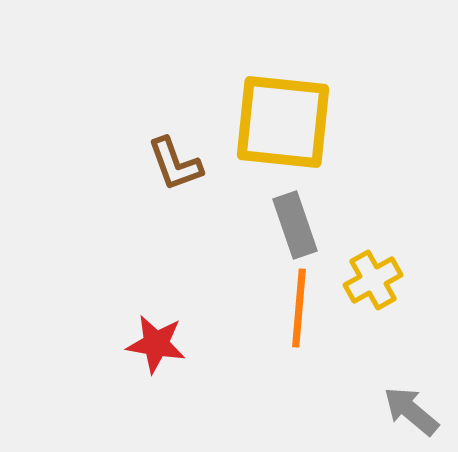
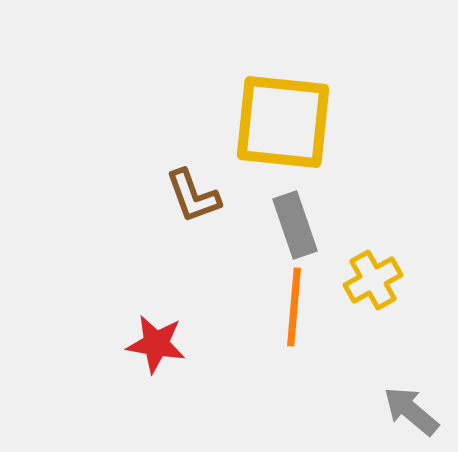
brown L-shape: moved 18 px right, 32 px down
orange line: moved 5 px left, 1 px up
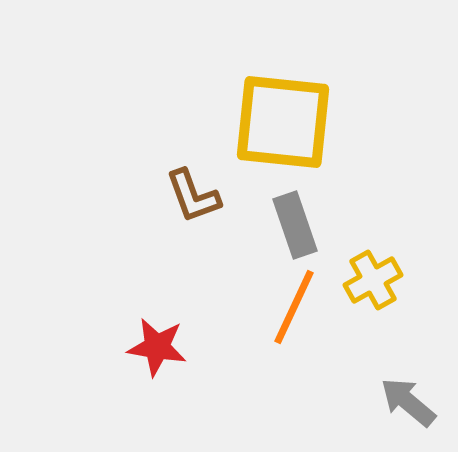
orange line: rotated 20 degrees clockwise
red star: moved 1 px right, 3 px down
gray arrow: moved 3 px left, 9 px up
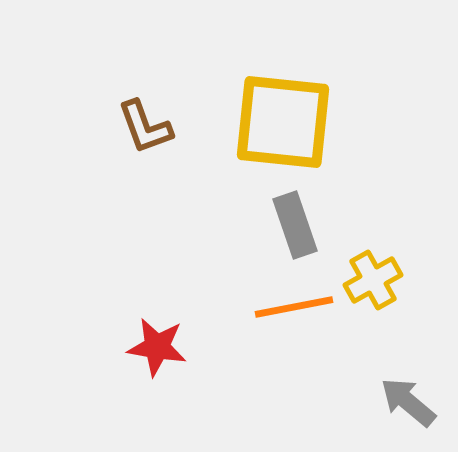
brown L-shape: moved 48 px left, 69 px up
orange line: rotated 54 degrees clockwise
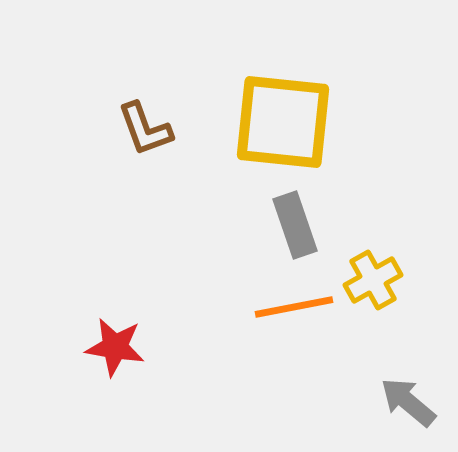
brown L-shape: moved 2 px down
red star: moved 42 px left
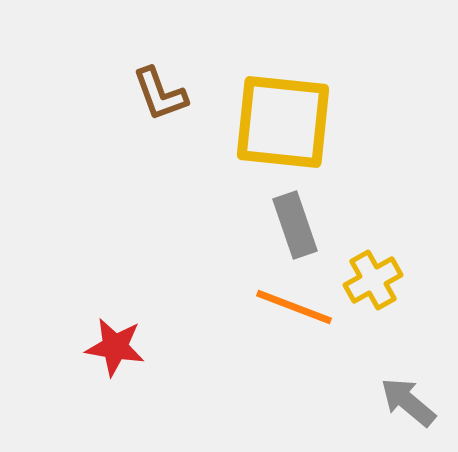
brown L-shape: moved 15 px right, 35 px up
orange line: rotated 32 degrees clockwise
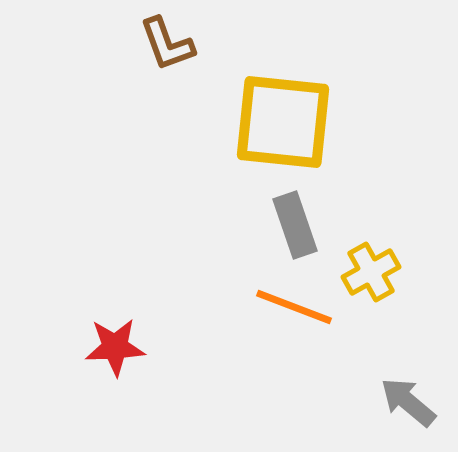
brown L-shape: moved 7 px right, 50 px up
yellow cross: moved 2 px left, 8 px up
red star: rotated 12 degrees counterclockwise
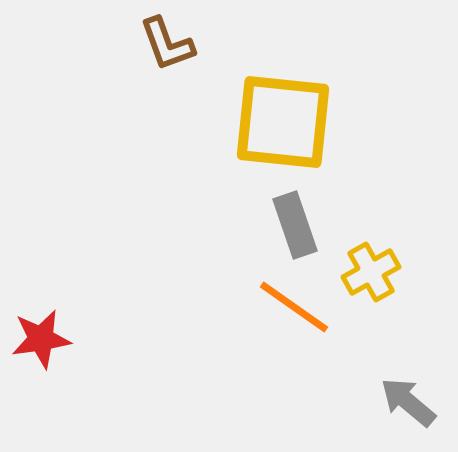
orange line: rotated 14 degrees clockwise
red star: moved 74 px left, 8 px up; rotated 6 degrees counterclockwise
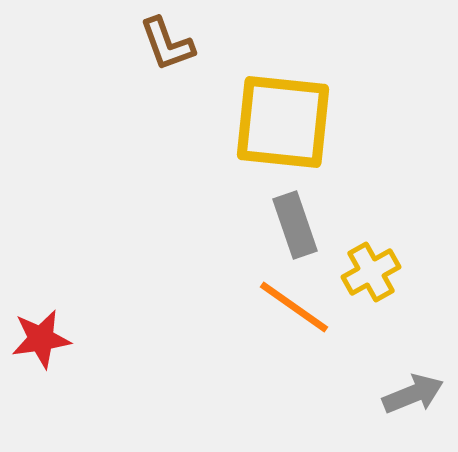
gray arrow: moved 5 px right, 8 px up; rotated 118 degrees clockwise
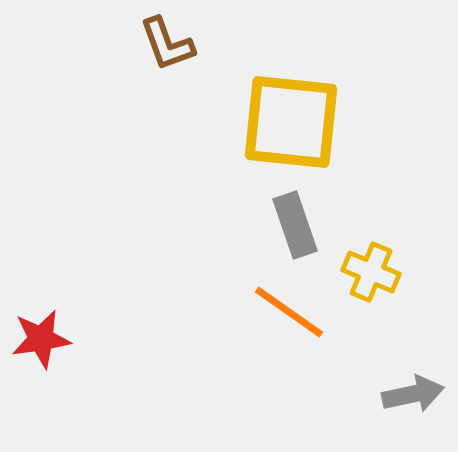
yellow square: moved 8 px right
yellow cross: rotated 38 degrees counterclockwise
orange line: moved 5 px left, 5 px down
gray arrow: rotated 10 degrees clockwise
